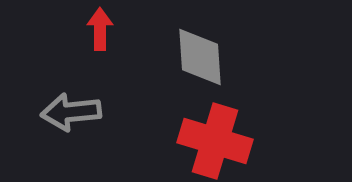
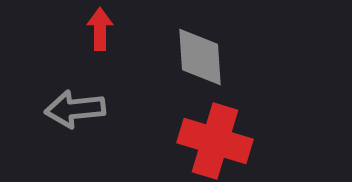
gray arrow: moved 4 px right, 3 px up
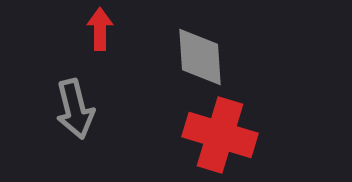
gray arrow: rotated 98 degrees counterclockwise
red cross: moved 5 px right, 6 px up
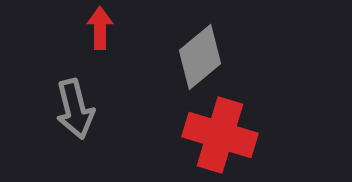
red arrow: moved 1 px up
gray diamond: rotated 54 degrees clockwise
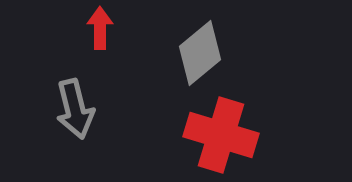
gray diamond: moved 4 px up
red cross: moved 1 px right
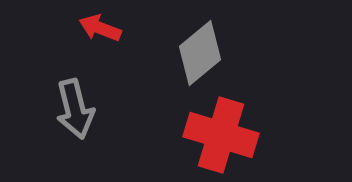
red arrow: rotated 69 degrees counterclockwise
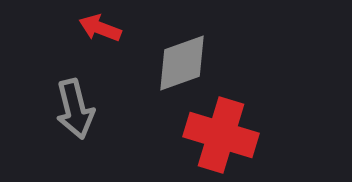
gray diamond: moved 18 px left, 10 px down; rotated 20 degrees clockwise
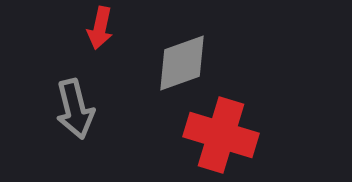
red arrow: rotated 99 degrees counterclockwise
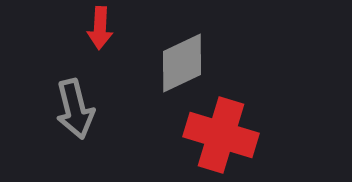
red arrow: rotated 9 degrees counterclockwise
gray diamond: rotated 6 degrees counterclockwise
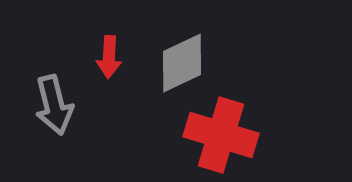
red arrow: moved 9 px right, 29 px down
gray arrow: moved 21 px left, 4 px up
